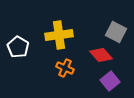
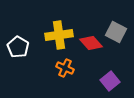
red diamond: moved 10 px left, 12 px up
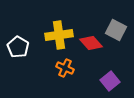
gray square: moved 2 px up
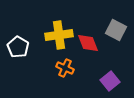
red diamond: moved 3 px left; rotated 20 degrees clockwise
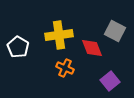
gray square: moved 1 px left, 1 px down
red diamond: moved 4 px right, 5 px down
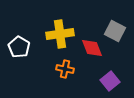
yellow cross: moved 1 px right, 1 px up
white pentagon: moved 1 px right
orange cross: moved 1 px down; rotated 12 degrees counterclockwise
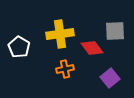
gray square: rotated 30 degrees counterclockwise
red diamond: rotated 15 degrees counterclockwise
orange cross: rotated 24 degrees counterclockwise
purple square: moved 3 px up
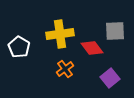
orange cross: rotated 24 degrees counterclockwise
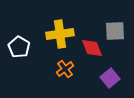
red diamond: rotated 15 degrees clockwise
